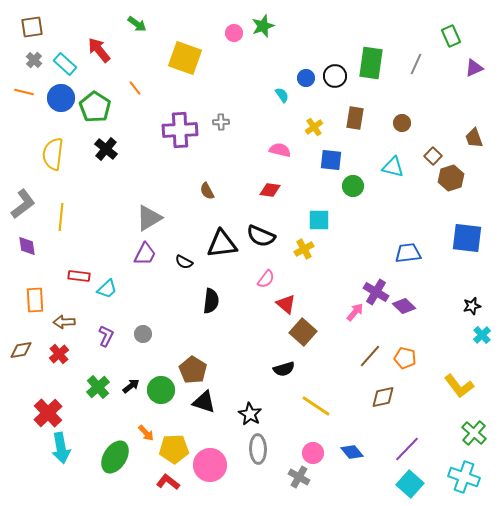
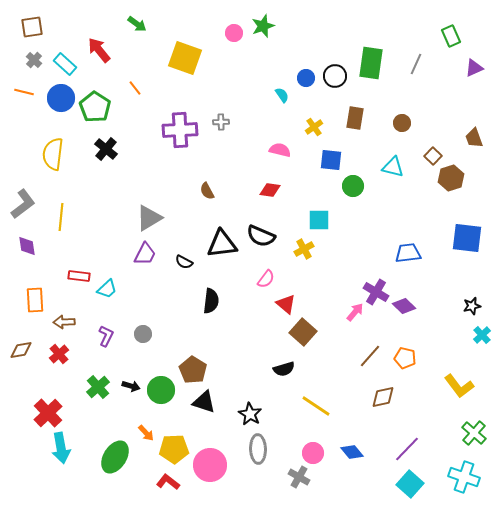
black arrow at (131, 386): rotated 54 degrees clockwise
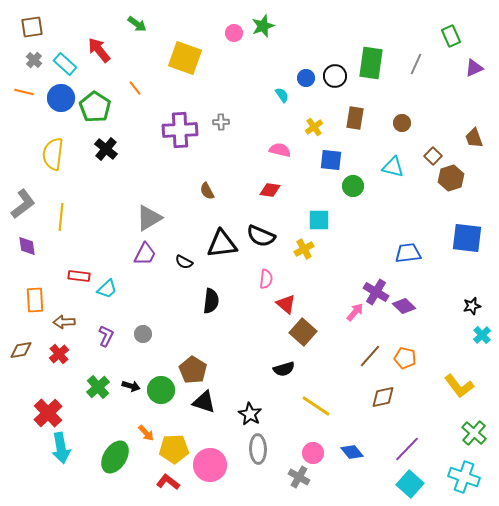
pink semicircle at (266, 279): rotated 30 degrees counterclockwise
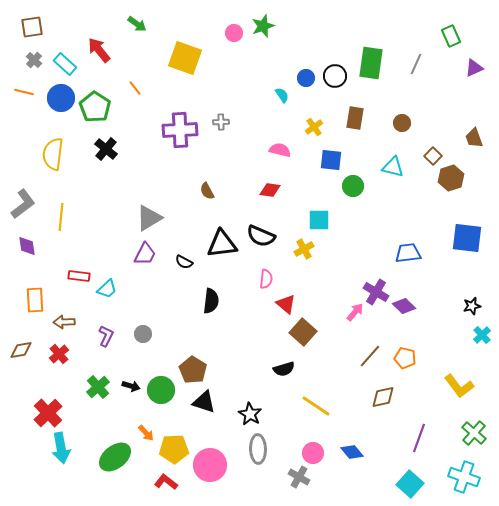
purple line at (407, 449): moved 12 px right, 11 px up; rotated 24 degrees counterclockwise
green ellipse at (115, 457): rotated 20 degrees clockwise
red L-shape at (168, 482): moved 2 px left
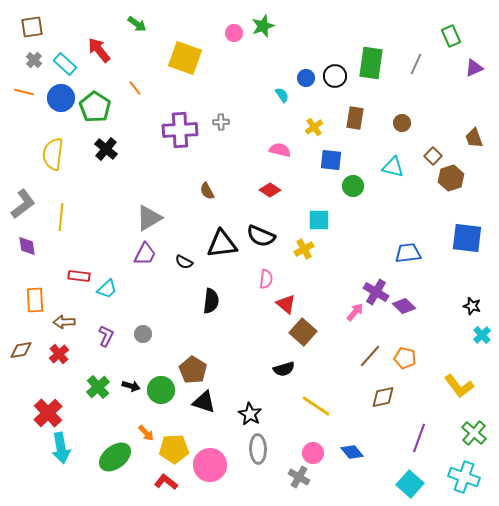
red diamond at (270, 190): rotated 25 degrees clockwise
black star at (472, 306): rotated 30 degrees clockwise
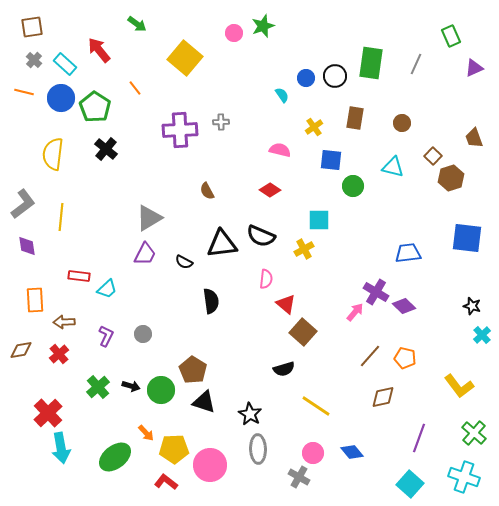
yellow square at (185, 58): rotated 20 degrees clockwise
black semicircle at (211, 301): rotated 15 degrees counterclockwise
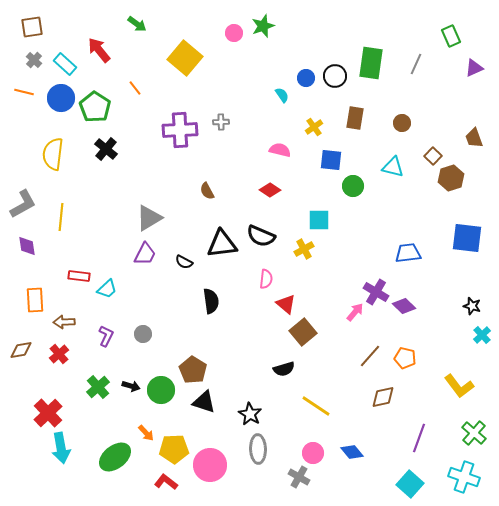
gray L-shape at (23, 204): rotated 8 degrees clockwise
brown square at (303, 332): rotated 8 degrees clockwise
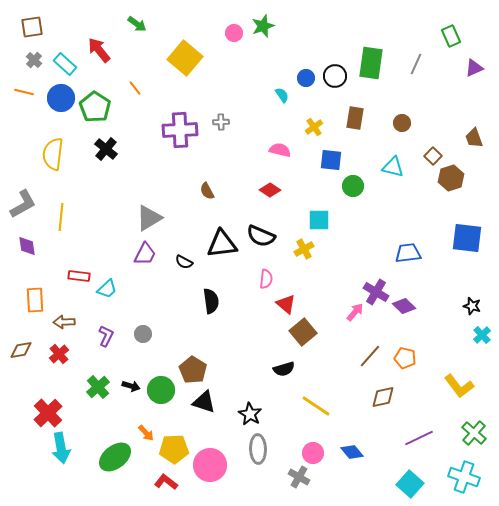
purple line at (419, 438): rotated 44 degrees clockwise
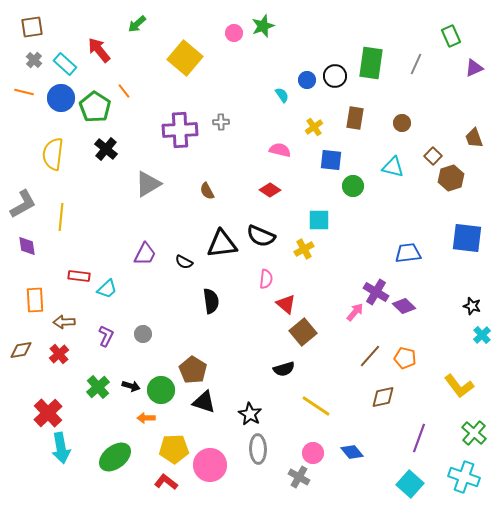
green arrow at (137, 24): rotated 102 degrees clockwise
blue circle at (306, 78): moved 1 px right, 2 px down
orange line at (135, 88): moved 11 px left, 3 px down
gray triangle at (149, 218): moved 1 px left, 34 px up
orange arrow at (146, 433): moved 15 px up; rotated 132 degrees clockwise
purple line at (419, 438): rotated 44 degrees counterclockwise
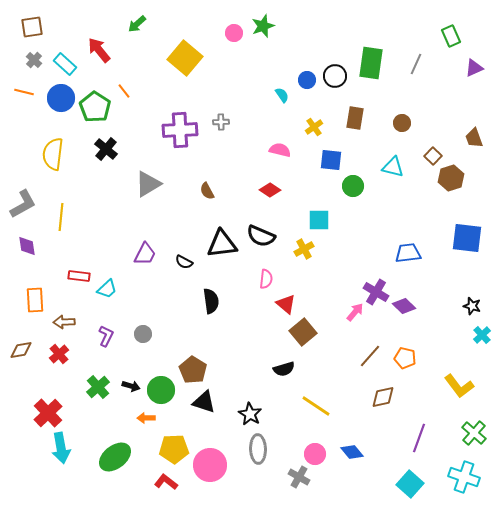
pink circle at (313, 453): moved 2 px right, 1 px down
